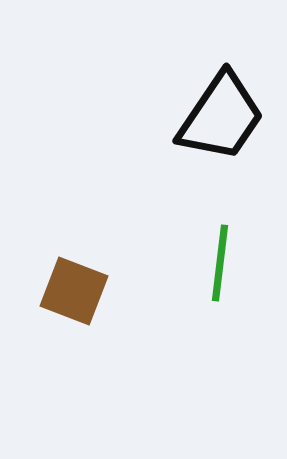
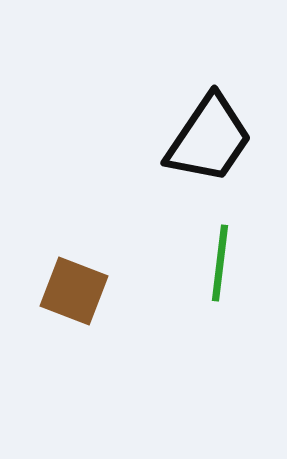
black trapezoid: moved 12 px left, 22 px down
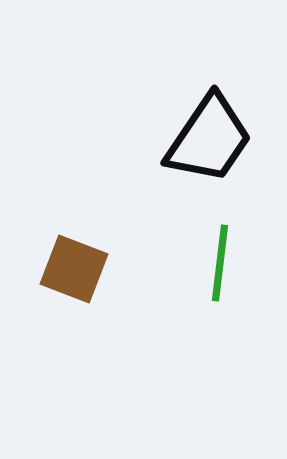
brown square: moved 22 px up
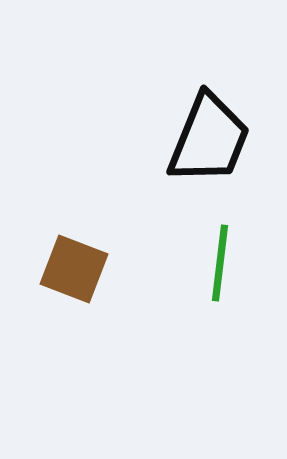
black trapezoid: rotated 12 degrees counterclockwise
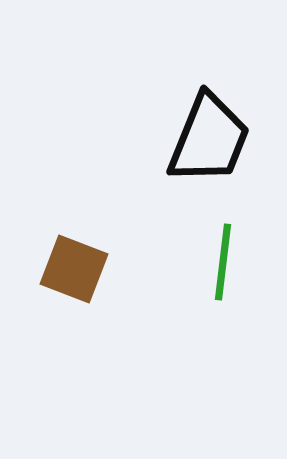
green line: moved 3 px right, 1 px up
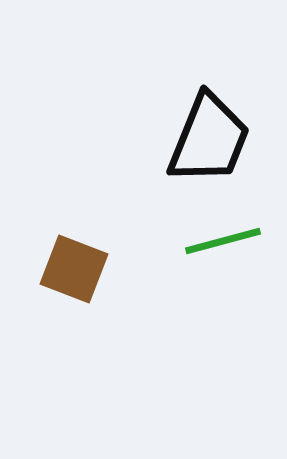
green line: moved 21 px up; rotated 68 degrees clockwise
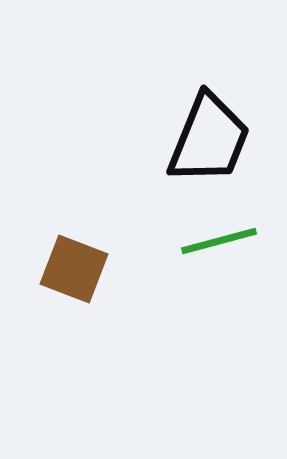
green line: moved 4 px left
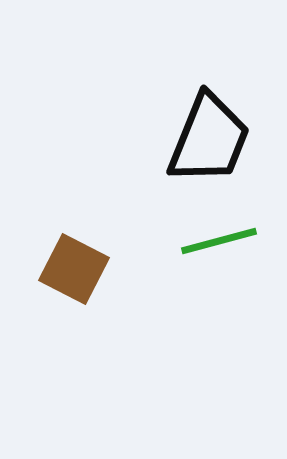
brown square: rotated 6 degrees clockwise
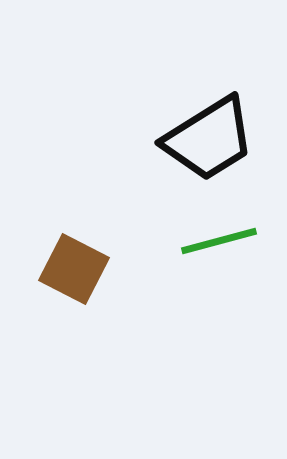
black trapezoid: rotated 36 degrees clockwise
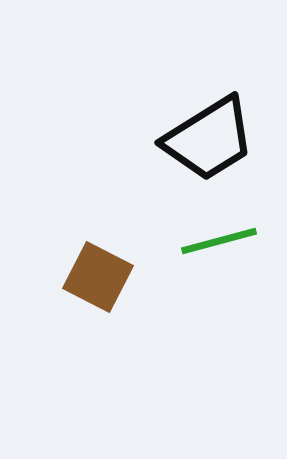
brown square: moved 24 px right, 8 px down
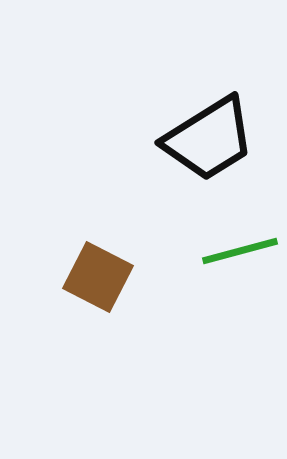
green line: moved 21 px right, 10 px down
